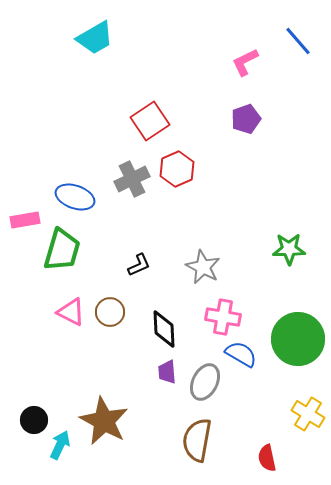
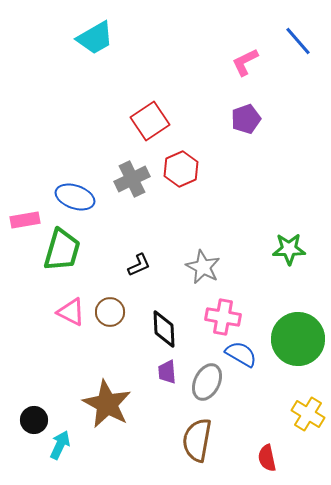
red hexagon: moved 4 px right
gray ellipse: moved 2 px right
brown star: moved 3 px right, 17 px up
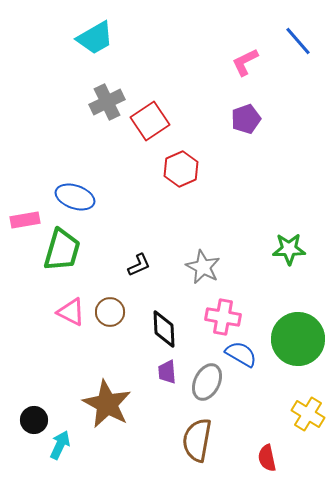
gray cross: moved 25 px left, 77 px up
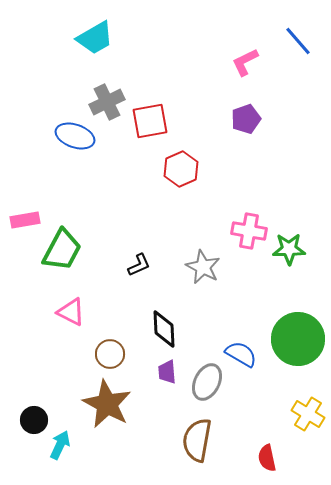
red square: rotated 24 degrees clockwise
blue ellipse: moved 61 px up
green trapezoid: rotated 12 degrees clockwise
brown circle: moved 42 px down
pink cross: moved 26 px right, 86 px up
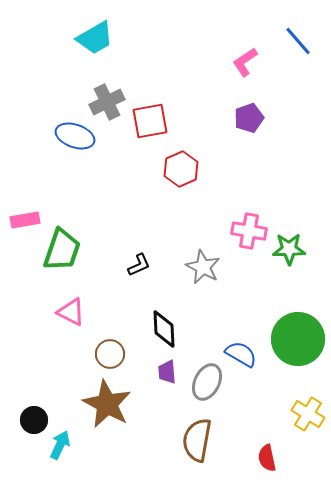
pink L-shape: rotated 8 degrees counterclockwise
purple pentagon: moved 3 px right, 1 px up
green trapezoid: rotated 9 degrees counterclockwise
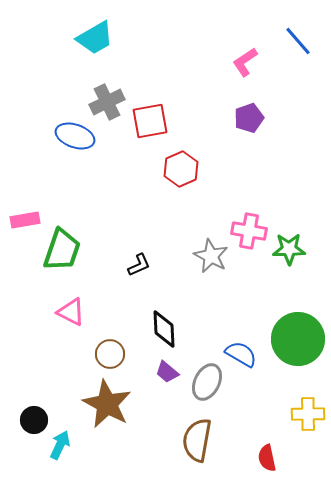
gray star: moved 8 px right, 11 px up
purple trapezoid: rotated 45 degrees counterclockwise
yellow cross: rotated 32 degrees counterclockwise
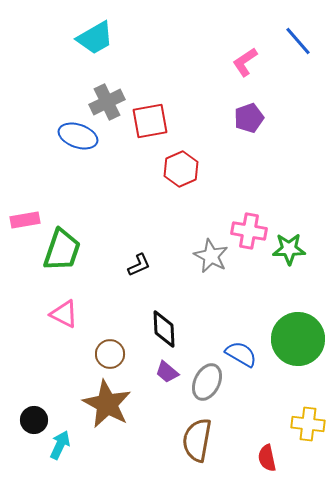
blue ellipse: moved 3 px right
pink triangle: moved 7 px left, 2 px down
yellow cross: moved 10 px down; rotated 8 degrees clockwise
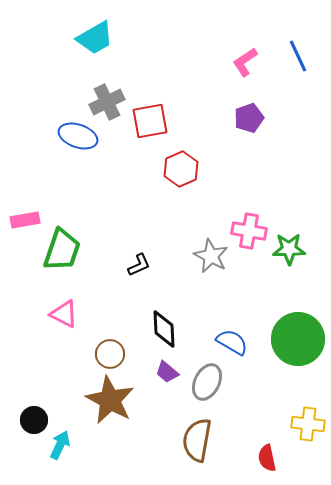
blue line: moved 15 px down; rotated 16 degrees clockwise
blue semicircle: moved 9 px left, 12 px up
brown star: moved 3 px right, 4 px up
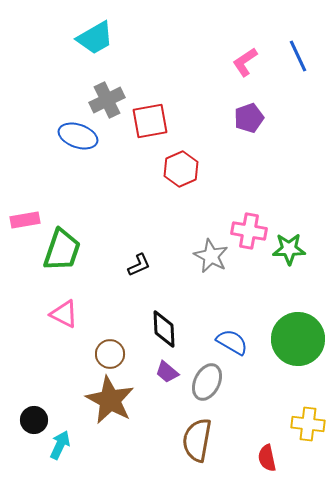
gray cross: moved 2 px up
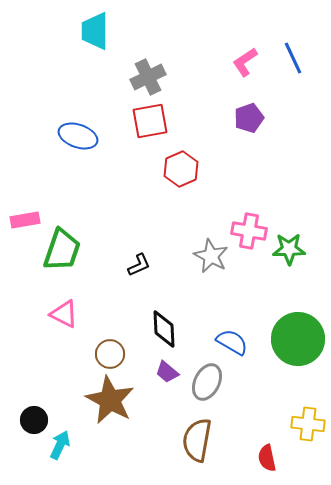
cyan trapezoid: moved 7 px up; rotated 120 degrees clockwise
blue line: moved 5 px left, 2 px down
gray cross: moved 41 px right, 23 px up
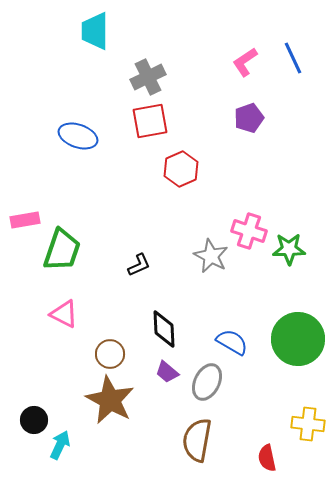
pink cross: rotated 8 degrees clockwise
